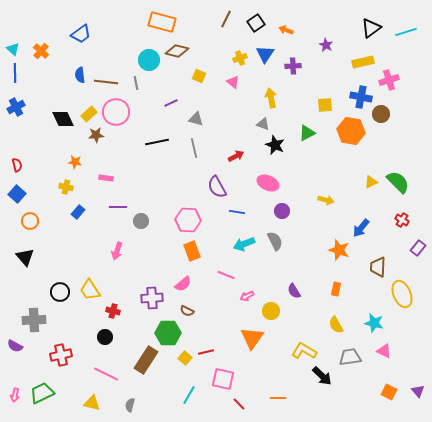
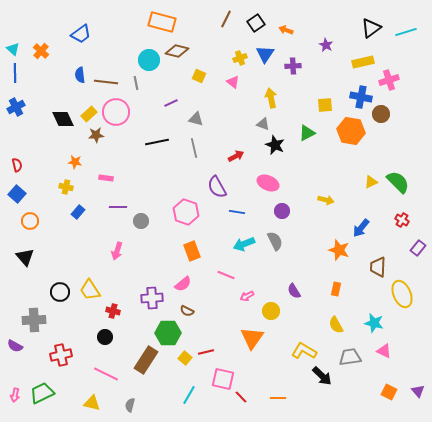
pink hexagon at (188, 220): moved 2 px left, 8 px up; rotated 15 degrees clockwise
red line at (239, 404): moved 2 px right, 7 px up
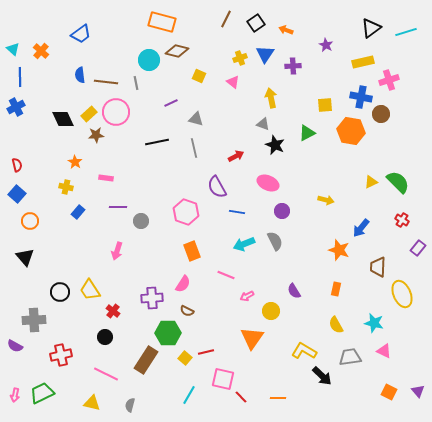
blue line at (15, 73): moved 5 px right, 4 px down
orange star at (75, 162): rotated 24 degrees clockwise
pink semicircle at (183, 284): rotated 18 degrees counterclockwise
red cross at (113, 311): rotated 24 degrees clockwise
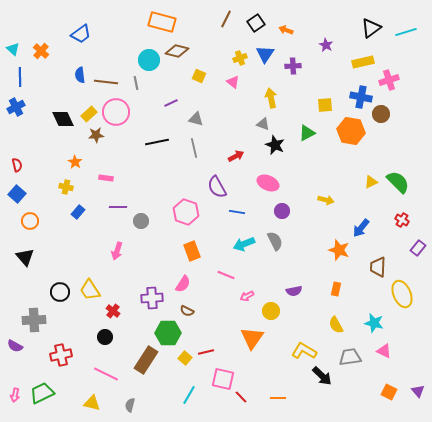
purple semicircle at (294, 291): rotated 70 degrees counterclockwise
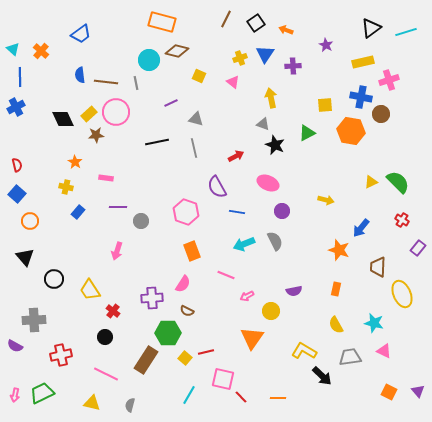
black circle at (60, 292): moved 6 px left, 13 px up
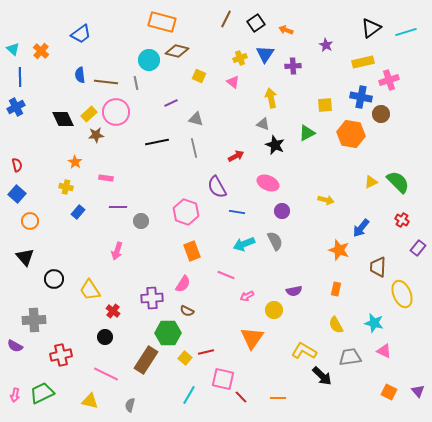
orange hexagon at (351, 131): moved 3 px down
yellow circle at (271, 311): moved 3 px right, 1 px up
yellow triangle at (92, 403): moved 2 px left, 2 px up
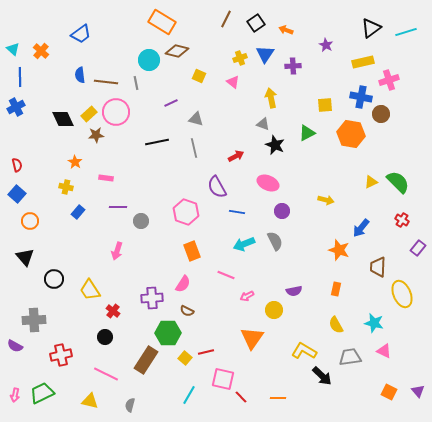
orange rectangle at (162, 22): rotated 16 degrees clockwise
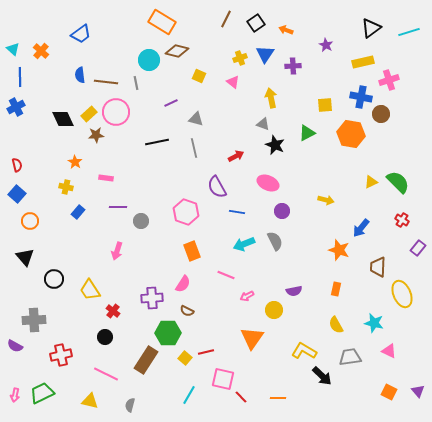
cyan line at (406, 32): moved 3 px right
pink triangle at (384, 351): moved 5 px right
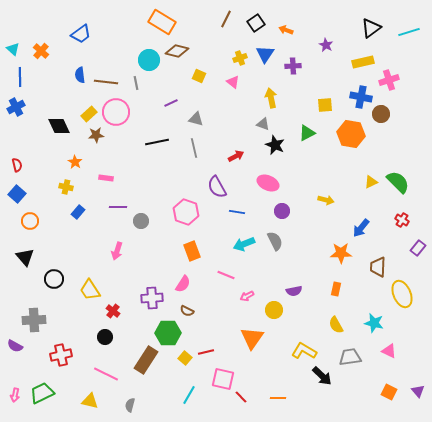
black diamond at (63, 119): moved 4 px left, 7 px down
orange star at (339, 250): moved 2 px right, 3 px down; rotated 20 degrees counterclockwise
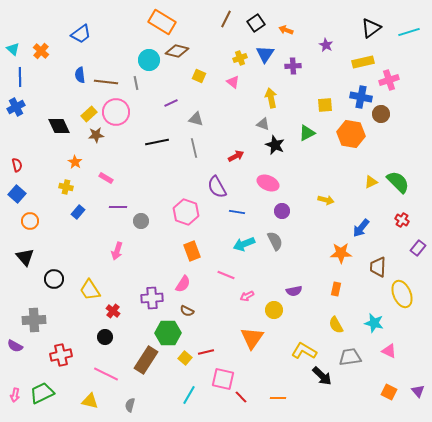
pink rectangle at (106, 178): rotated 24 degrees clockwise
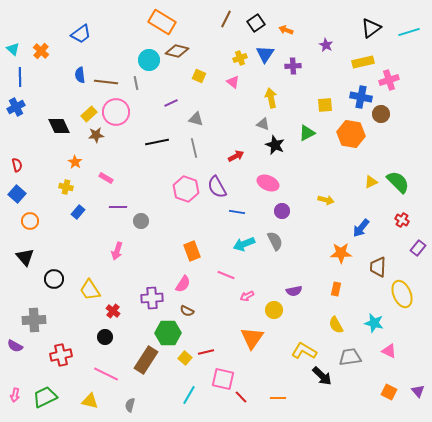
pink hexagon at (186, 212): moved 23 px up
green trapezoid at (42, 393): moved 3 px right, 4 px down
